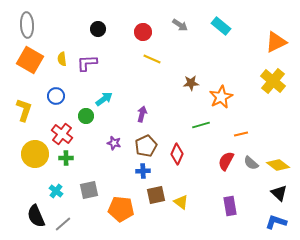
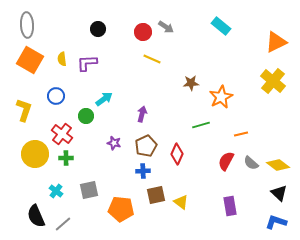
gray arrow: moved 14 px left, 2 px down
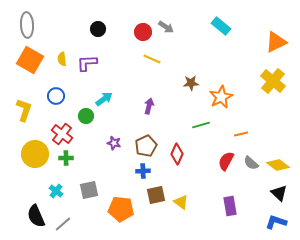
purple arrow: moved 7 px right, 8 px up
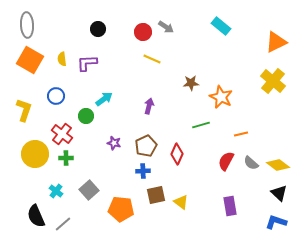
orange star: rotated 20 degrees counterclockwise
gray square: rotated 30 degrees counterclockwise
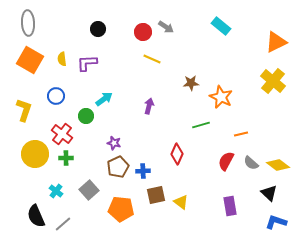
gray ellipse: moved 1 px right, 2 px up
brown pentagon: moved 28 px left, 21 px down
black triangle: moved 10 px left
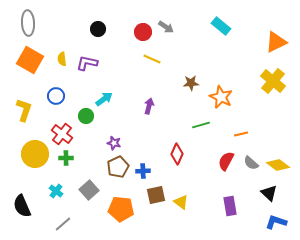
purple L-shape: rotated 15 degrees clockwise
black semicircle: moved 14 px left, 10 px up
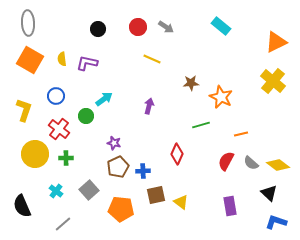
red circle: moved 5 px left, 5 px up
red cross: moved 3 px left, 5 px up
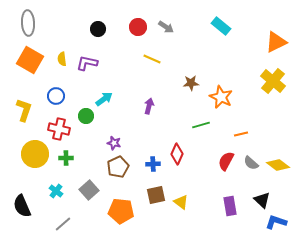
red cross: rotated 25 degrees counterclockwise
blue cross: moved 10 px right, 7 px up
black triangle: moved 7 px left, 7 px down
orange pentagon: moved 2 px down
